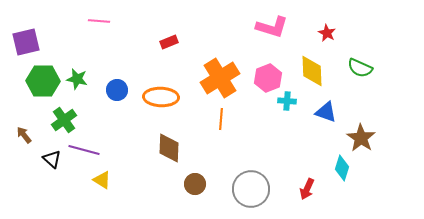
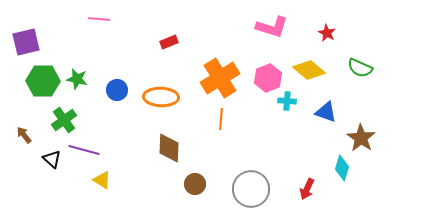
pink line: moved 2 px up
yellow diamond: moved 3 px left, 1 px up; rotated 48 degrees counterclockwise
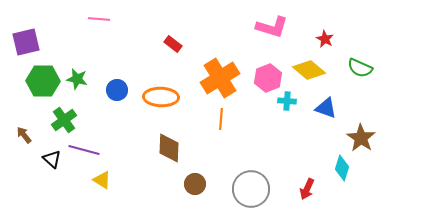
red star: moved 2 px left, 6 px down
red rectangle: moved 4 px right, 2 px down; rotated 60 degrees clockwise
blue triangle: moved 4 px up
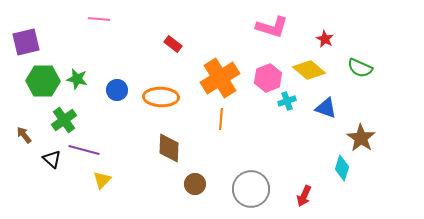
cyan cross: rotated 24 degrees counterclockwise
yellow triangle: rotated 42 degrees clockwise
red arrow: moved 3 px left, 7 px down
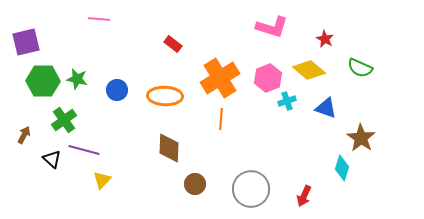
orange ellipse: moved 4 px right, 1 px up
brown arrow: rotated 66 degrees clockwise
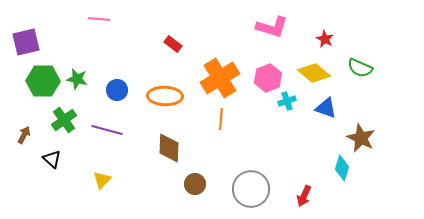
yellow diamond: moved 5 px right, 3 px down
brown star: rotated 8 degrees counterclockwise
purple line: moved 23 px right, 20 px up
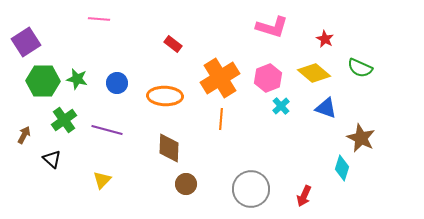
purple square: rotated 20 degrees counterclockwise
blue circle: moved 7 px up
cyan cross: moved 6 px left, 5 px down; rotated 24 degrees counterclockwise
brown circle: moved 9 px left
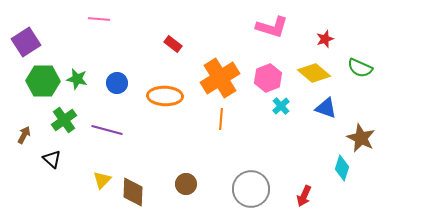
red star: rotated 24 degrees clockwise
brown diamond: moved 36 px left, 44 px down
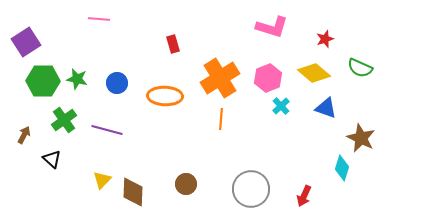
red rectangle: rotated 36 degrees clockwise
